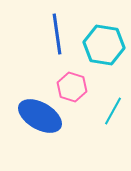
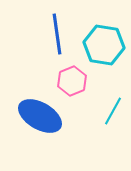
pink hexagon: moved 6 px up; rotated 20 degrees clockwise
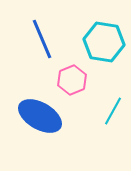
blue line: moved 15 px left, 5 px down; rotated 15 degrees counterclockwise
cyan hexagon: moved 3 px up
pink hexagon: moved 1 px up
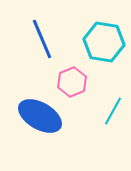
pink hexagon: moved 2 px down
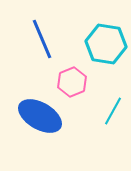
cyan hexagon: moved 2 px right, 2 px down
